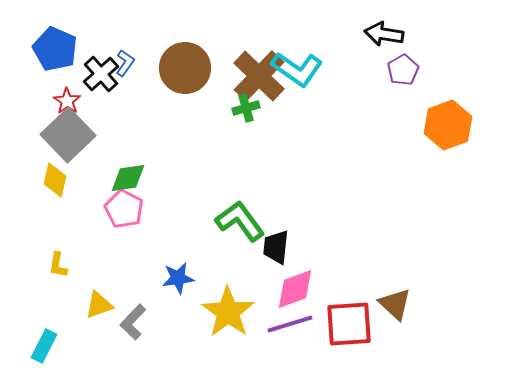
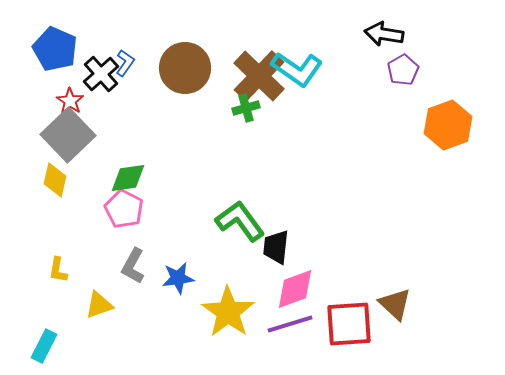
red star: moved 3 px right
yellow L-shape: moved 5 px down
gray L-shape: moved 56 px up; rotated 15 degrees counterclockwise
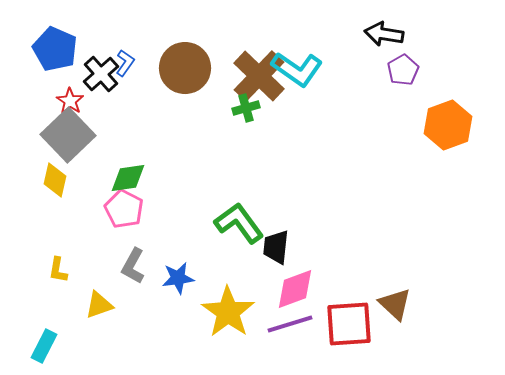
green L-shape: moved 1 px left, 2 px down
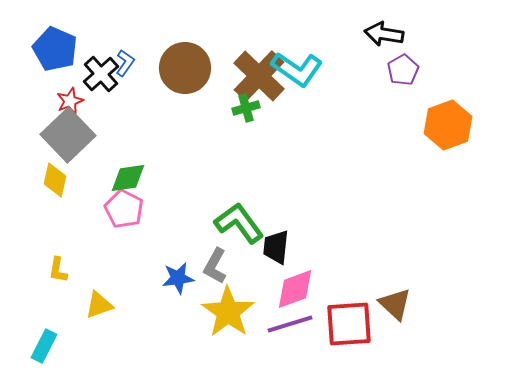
red star: rotated 16 degrees clockwise
gray L-shape: moved 82 px right
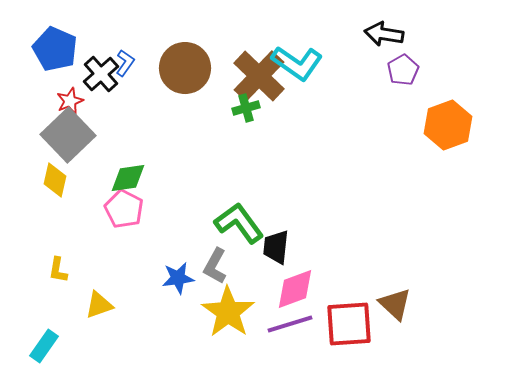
cyan L-shape: moved 6 px up
cyan rectangle: rotated 8 degrees clockwise
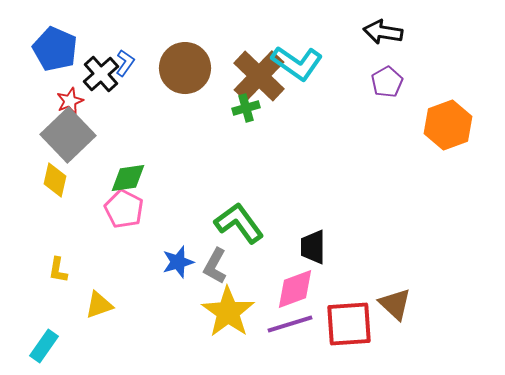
black arrow: moved 1 px left, 2 px up
purple pentagon: moved 16 px left, 12 px down
black trapezoid: moved 37 px right; rotated 6 degrees counterclockwise
blue star: moved 16 px up; rotated 8 degrees counterclockwise
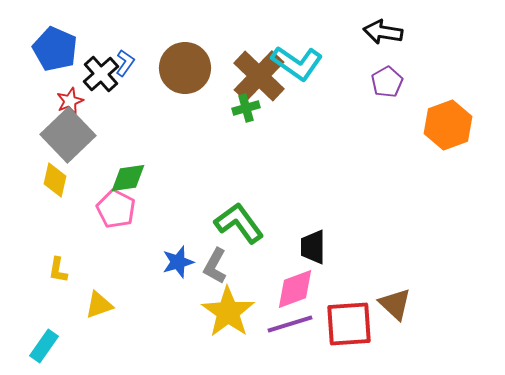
pink pentagon: moved 8 px left
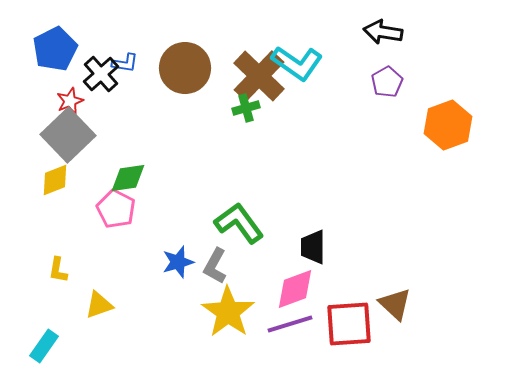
blue pentagon: rotated 21 degrees clockwise
blue L-shape: rotated 64 degrees clockwise
yellow diamond: rotated 56 degrees clockwise
